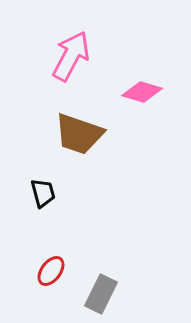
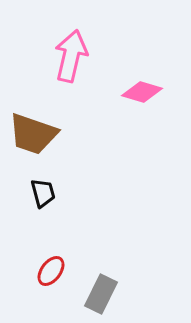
pink arrow: rotated 15 degrees counterclockwise
brown trapezoid: moved 46 px left
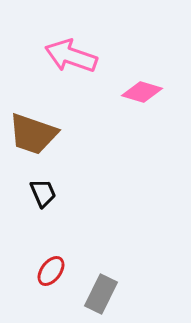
pink arrow: rotated 84 degrees counterclockwise
black trapezoid: rotated 8 degrees counterclockwise
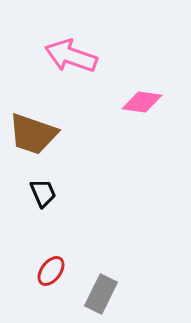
pink diamond: moved 10 px down; rotated 9 degrees counterclockwise
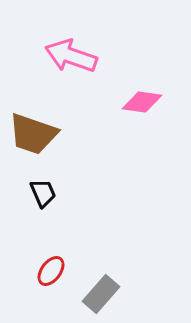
gray rectangle: rotated 15 degrees clockwise
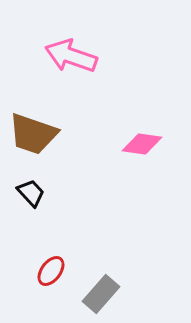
pink diamond: moved 42 px down
black trapezoid: moved 12 px left; rotated 20 degrees counterclockwise
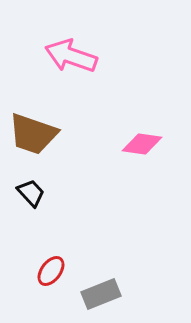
gray rectangle: rotated 27 degrees clockwise
